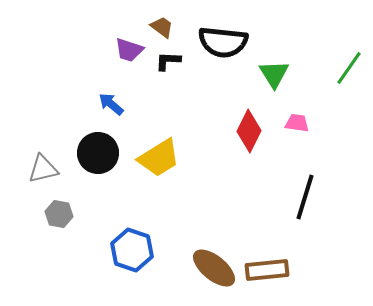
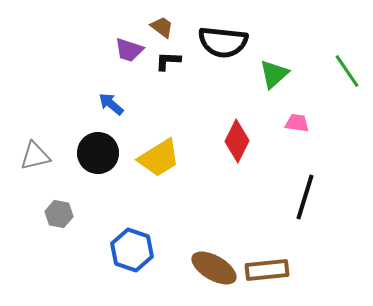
green line: moved 2 px left, 3 px down; rotated 69 degrees counterclockwise
green triangle: rotated 20 degrees clockwise
red diamond: moved 12 px left, 10 px down
gray triangle: moved 8 px left, 13 px up
brown ellipse: rotated 9 degrees counterclockwise
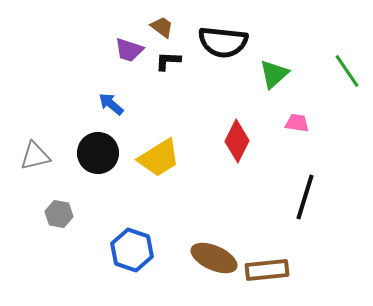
brown ellipse: moved 10 px up; rotated 6 degrees counterclockwise
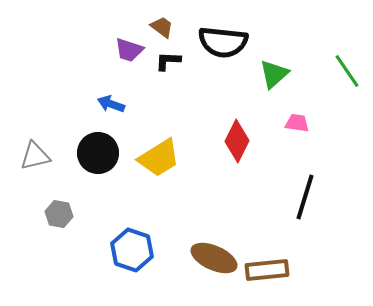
blue arrow: rotated 20 degrees counterclockwise
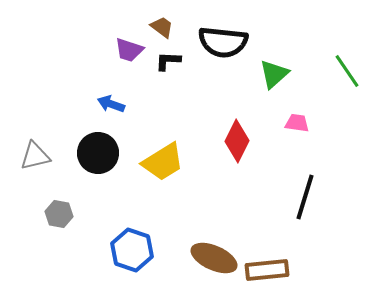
yellow trapezoid: moved 4 px right, 4 px down
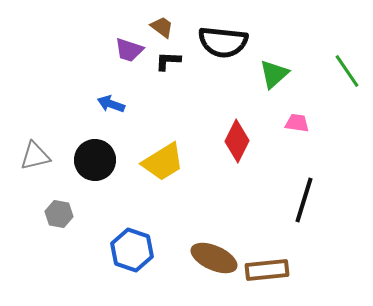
black circle: moved 3 px left, 7 px down
black line: moved 1 px left, 3 px down
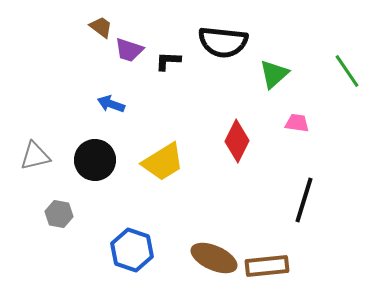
brown trapezoid: moved 61 px left
brown rectangle: moved 4 px up
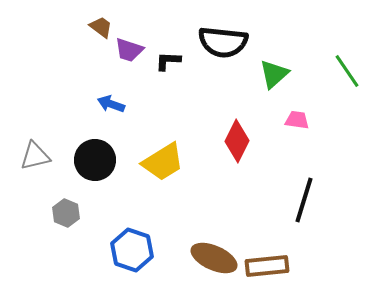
pink trapezoid: moved 3 px up
gray hexagon: moved 7 px right, 1 px up; rotated 12 degrees clockwise
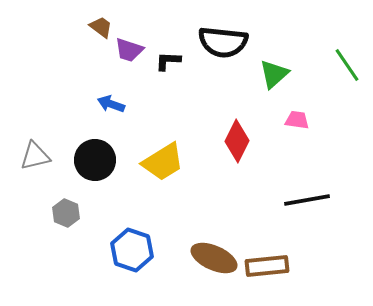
green line: moved 6 px up
black line: moved 3 px right; rotated 63 degrees clockwise
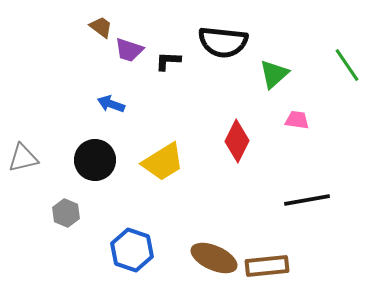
gray triangle: moved 12 px left, 2 px down
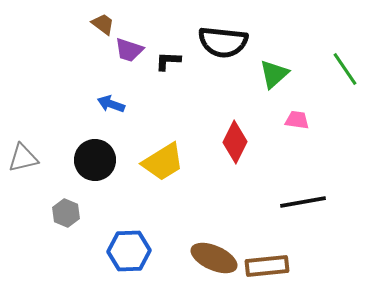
brown trapezoid: moved 2 px right, 3 px up
green line: moved 2 px left, 4 px down
red diamond: moved 2 px left, 1 px down
black line: moved 4 px left, 2 px down
blue hexagon: moved 3 px left, 1 px down; rotated 21 degrees counterclockwise
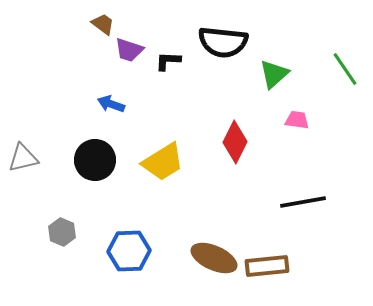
gray hexagon: moved 4 px left, 19 px down
